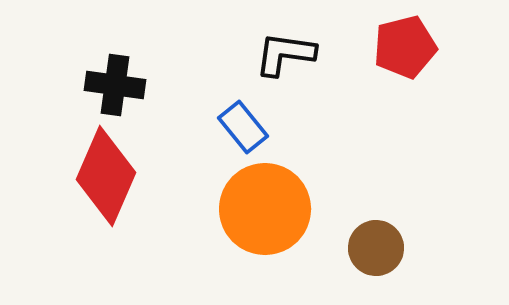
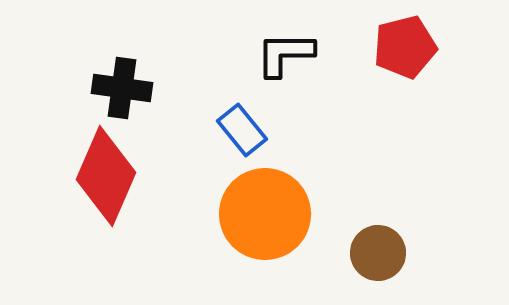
black L-shape: rotated 8 degrees counterclockwise
black cross: moved 7 px right, 3 px down
blue rectangle: moved 1 px left, 3 px down
orange circle: moved 5 px down
brown circle: moved 2 px right, 5 px down
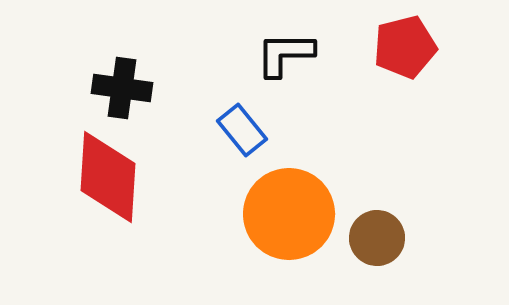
red diamond: moved 2 px right, 1 px down; rotated 20 degrees counterclockwise
orange circle: moved 24 px right
brown circle: moved 1 px left, 15 px up
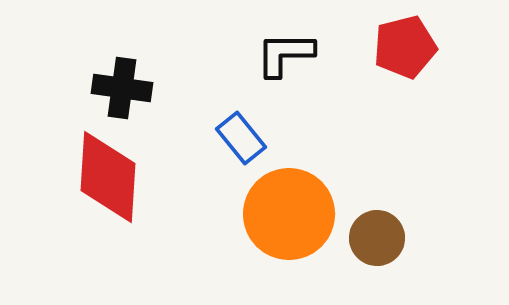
blue rectangle: moved 1 px left, 8 px down
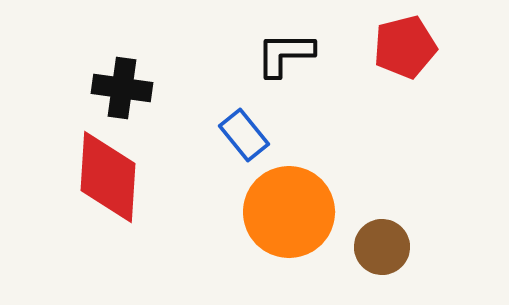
blue rectangle: moved 3 px right, 3 px up
orange circle: moved 2 px up
brown circle: moved 5 px right, 9 px down
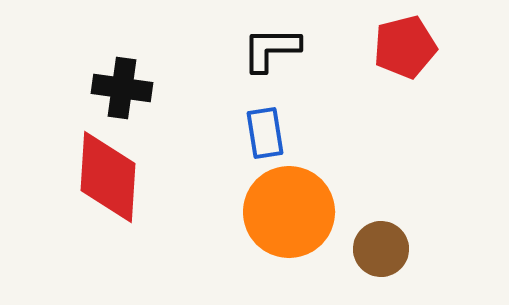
black L-shape: moved 14 px left, 5 px up
blue rectangle: moved 21 px right, 2 px up; rotated 30 degrees clockwise
brown circle: moved 1 px left, 2 px down
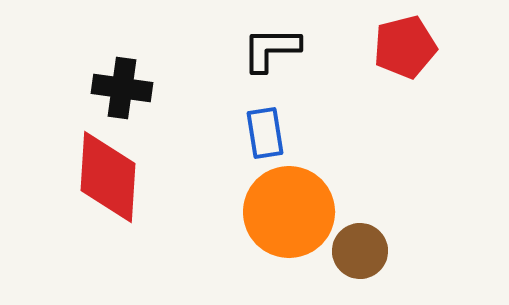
brown circle: moved 21 px left, 2 px down
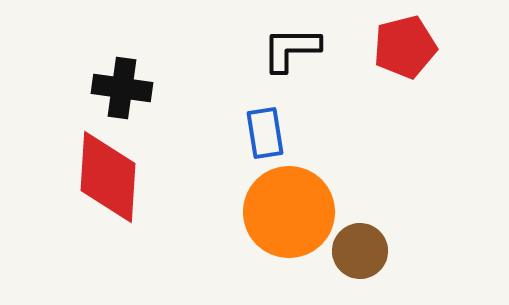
black L-shape: moved 20 px right
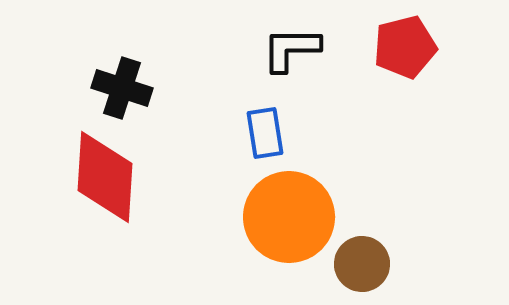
black cross: rotated 10 degrees clockwise
red diamond: moved 3 px left
orange circle: moved 5 px down
brown circle: moved 2 px right, 13 px down
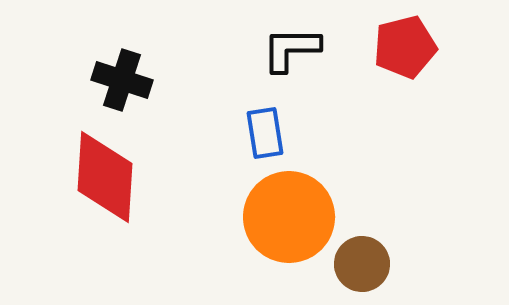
black cross: moved 8 px up
